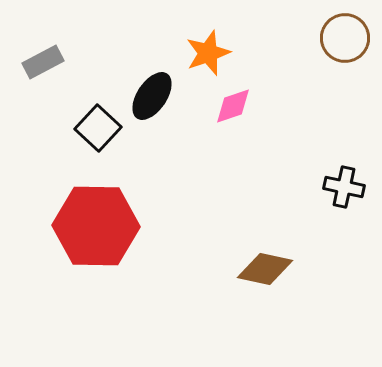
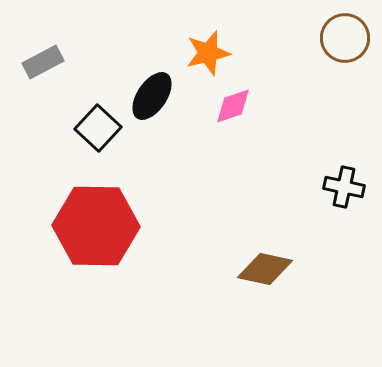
orange star: rotated 6 degrees clockwise
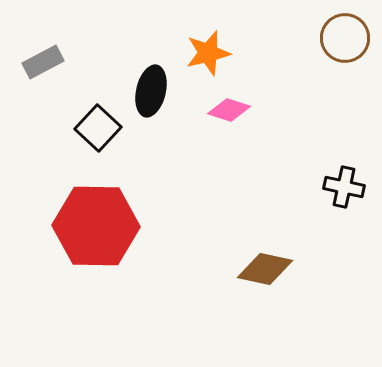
black ellipse: moved 1 px left, 5 px up; rotated 21 degrees counterclockwise
pink diamond: moved 4 px left, 4 px down; rotated 36 degrees clockwise
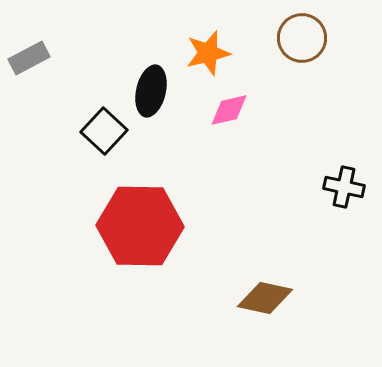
brown circle: moved 43 px left
gray rectangle: moved 14 px left, 4 px up
pink diamond: rotated 30 degrees counterclockwise
black square: moved 6 px right, 3 px down
red hexagon: moved 44 px right
brown diamond: moved 29 px down
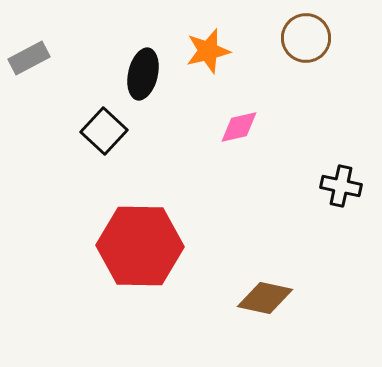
brown circle: moved 4 px right
orange star: moved 2 px up
black ellipse: moved 8 px left, 17 px up
pink diamond: moved 10 px right, 17 px down
black cross: moved 3 px left, 1 px up
red hexagon: moved 20 px down
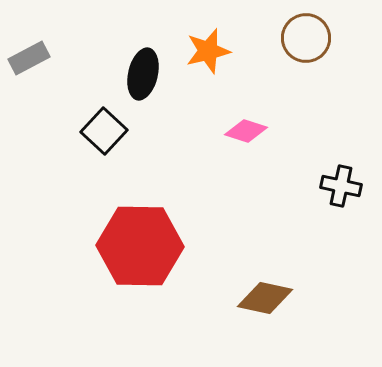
pink diamond: moved 7 px right, 4 px down; rotated 30 degrees clockwise
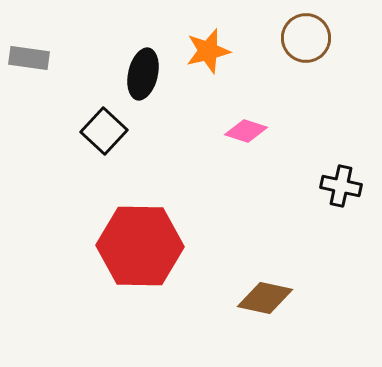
gray rectangle: rotated 36 degrees clockwise
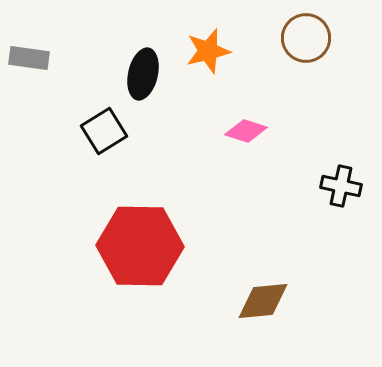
black square: rotated 15 degrees clockwise
brown diamond: moved 2 px left, 3 px down; rotated 18 degrees counterclockwise
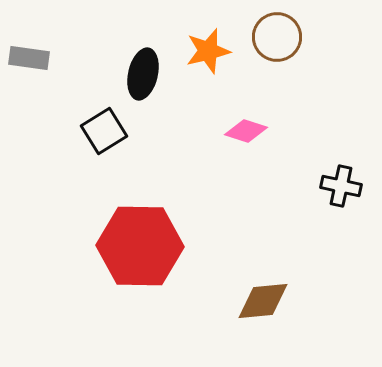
brown circle: moved 29 px left, 1 px up
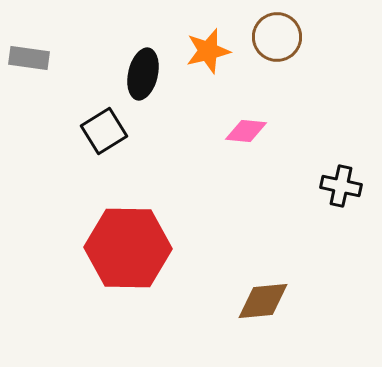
pink diamond: rotated 12 degrees counterclockwise
red hexagon: moved 12 px left, 2 px down
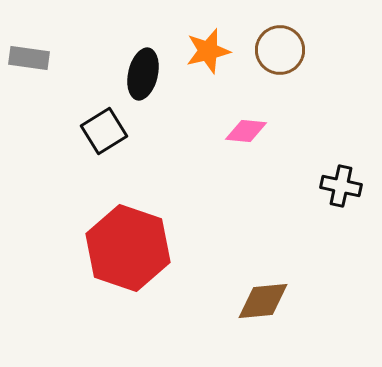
brown circle: moved 3 px right, 13 px down
red hexagon: rotated 18 degrees clockwise
